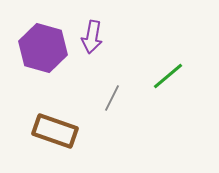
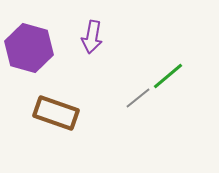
purple hexagon: moved 14 px left
gray line: moved 26 px right; rotated 24 degrees clockwise
brown rectangle: moved 1 px right, 18 px up
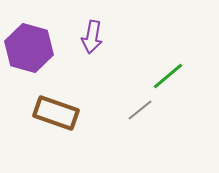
gray line: moved 2 px right, 12 px down
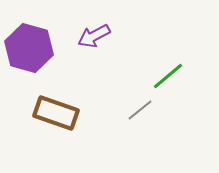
purple arrow: moved 2 px right, 1 px up; rotated 52 degrees clockwise
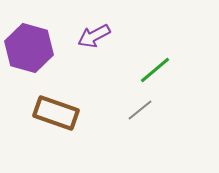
green line: moved 13 px left, 6 px up
